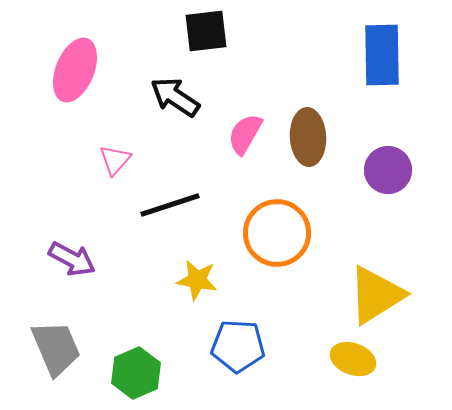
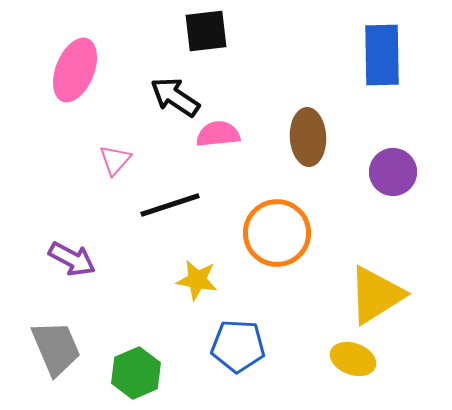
pink semicircle: moved 27 px left; rotated 54 degrees clockwise
purple circle: moved 5 px right, 2 px down
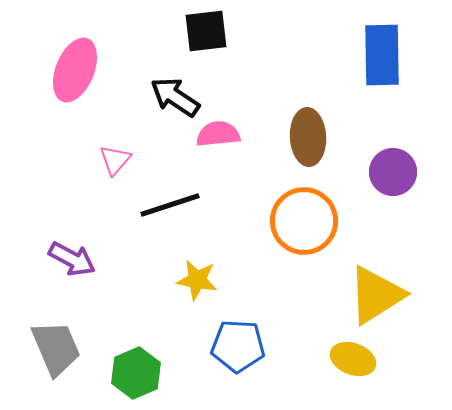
orange circle: moved 27 px right, 12 px up
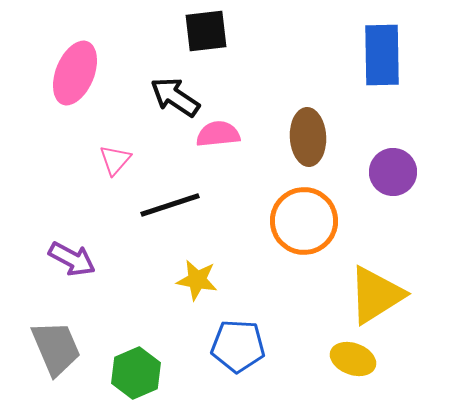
pink ellipse: moved 3 px down
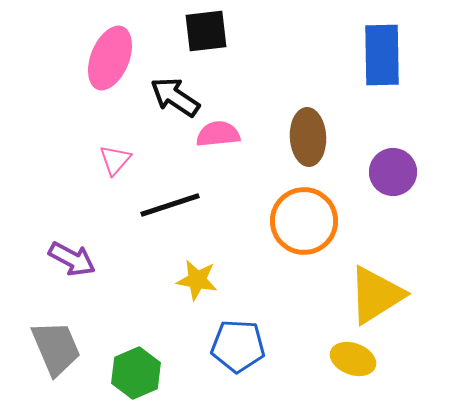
pink ellipse: moved 35 px right, 15 px up
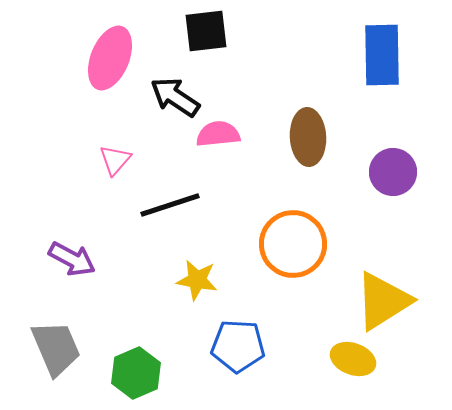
orange circle: moved 11 px left, 23 px down
yellow triangle: moved 7 px right, 6 px down
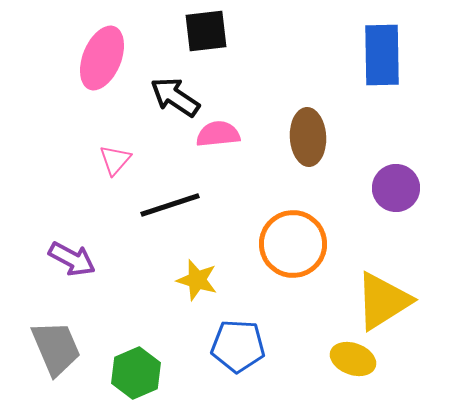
pink ellipse: moved 8 px left
purple circle: moved 3 px right, 16 px down
yellow star: rotated 6 degrees clockwise
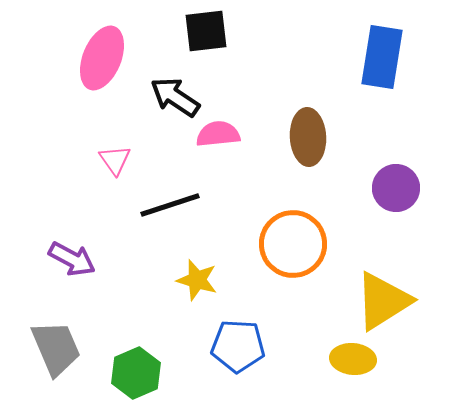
blue rectangle: moved 2 px down; rotated 10 degrees clockwise
pink triangle: rotated 16 degrees counterclockwise
yellow ellipse: rotated 15 degrees counterclockwise
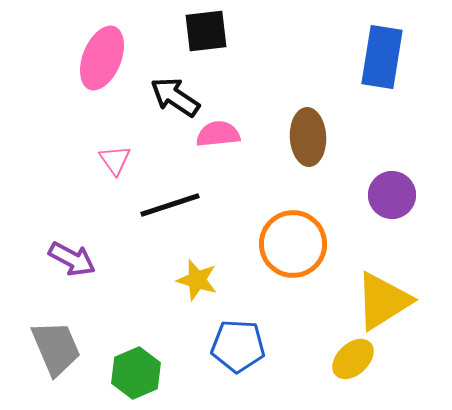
purple circle: moved 4 px left, 7 px down
yellow ellipse: rotated 48 degrees counterclockwise
